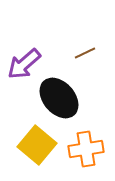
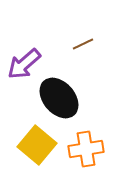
brown line: moved 2 px left, 9 px up
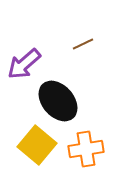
black ellipse: moved 1 px left, 3 px down
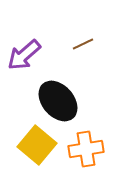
purple arrow: moved 9 px up
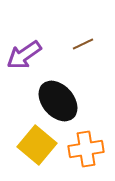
purple arrow: rotated 6 degrees clockwise
